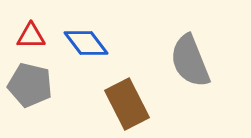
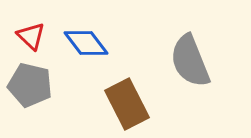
red triangle: rotated 44 degrees clockwise
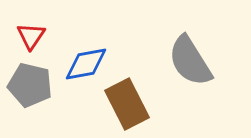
red triangle: rotated 20 degrees clockwise
blue diamond: moved 21 px down; rotated 63 degrees counterclockwise
gray semicircle: rotated 10 degrees counterclockwise
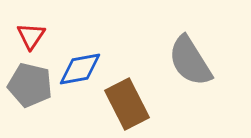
blue diamond: moved 6 px left, 5 px down
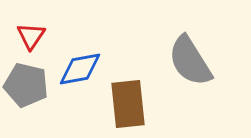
gray pentagon: moved 4 px left
brown rectangle: moved 1 px right; rotated 21 degrees clockwise
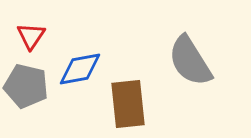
gray pentagon: moved 1 px down
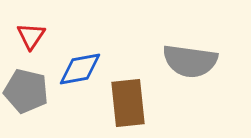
gray semicircle: rotated 50 degrees counterclockwise
gray pentagon: moved 5 px down
brown rectangle: moved 1 px up
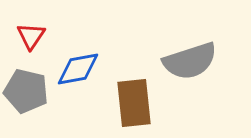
gray semicircle: rotated 26 degrees counterclockwise
blue diamond: moved 2 px left
brown rectangle: moved 6 px right
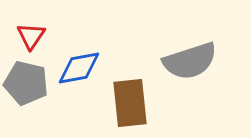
blue diamond: moved 1 px right, 1 px up
gray pentagon: moved 8 px up
brown rectangle: moved 4 px left
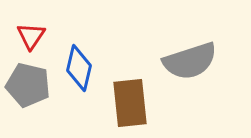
blue diamond: rotated 66 degrees counterclockwise
gray pentagon: moved 2 px right, 2 px down
